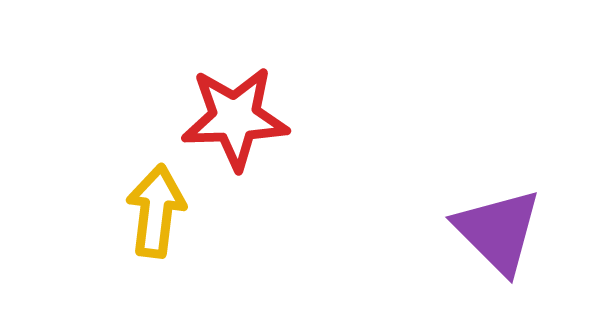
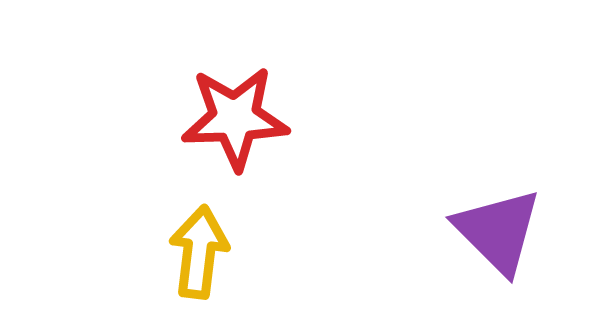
yellow arrow: moved 43 px right, 41 px down
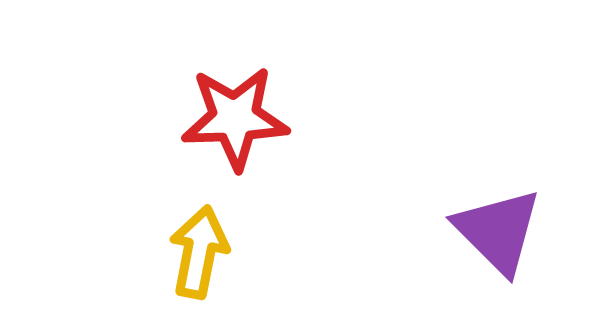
yellow arrow: rotated 4 degrees clockwise
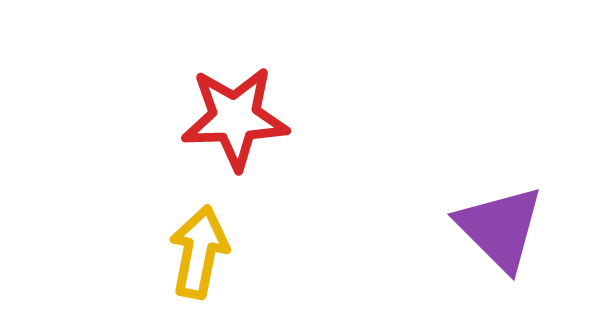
purple triangle: moved 2 px right, 3 px up
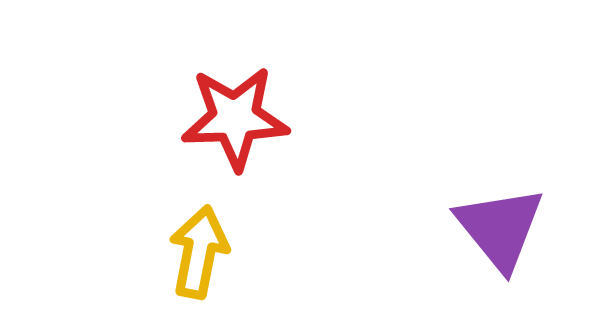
purple triangle: rotated 6 degrees clockwise
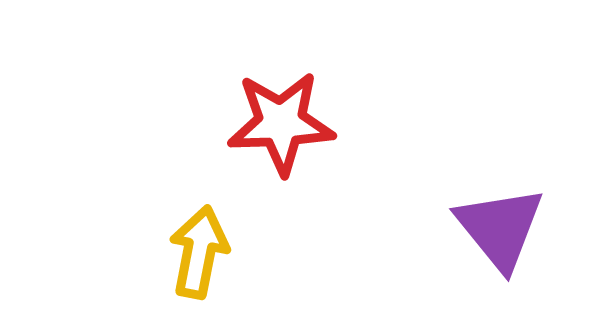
red star: moved 46 px right, 5 px down
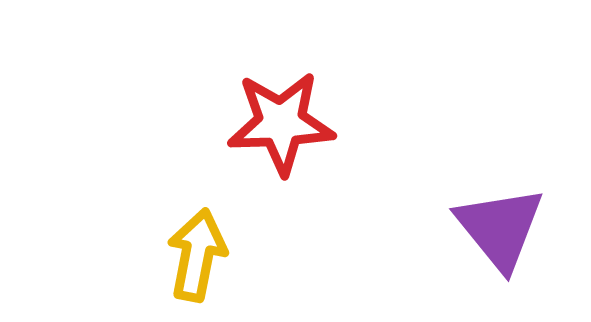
yellow arrow: moved 2 px left, 3 px down
